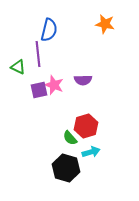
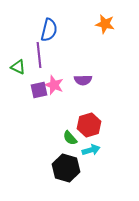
purple line: moved 1 px right, 1 px down
red hexagon: moved 3 px right, 1 px up
cyan arrow: moved 2 px up
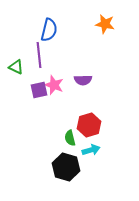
green triangle: moved 2 px left
green semicircle: rotated 28 degrees clockwise
black hexagon: moved 1 px up
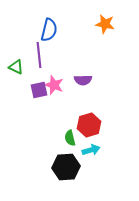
black hexagon: rotated 20 degrees counterclockwise
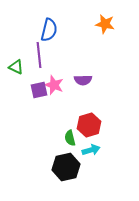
black hexagon: rotated 8 degrees counterclockwise
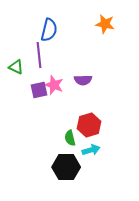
black hexagon: rotated 12 degrees clockwise
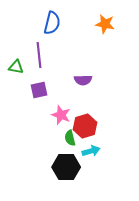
blue semicircle: moved 3 px right, 7 px up
green triangle: rotated 14 degrees counterclockwise
pink star: moved 7 px right, 30 px down
red hexagon: moved 4 px left, 1 px down
cyan arrow: moved 1 px down
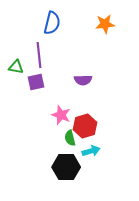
orange star: rotated 18 degrees counterclockwise
purple square: moved 3 px left, 8 px up
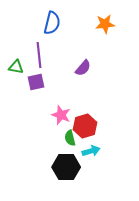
purple semicircle: moved 12 px up; rotated 48 degrees counterclockwise
